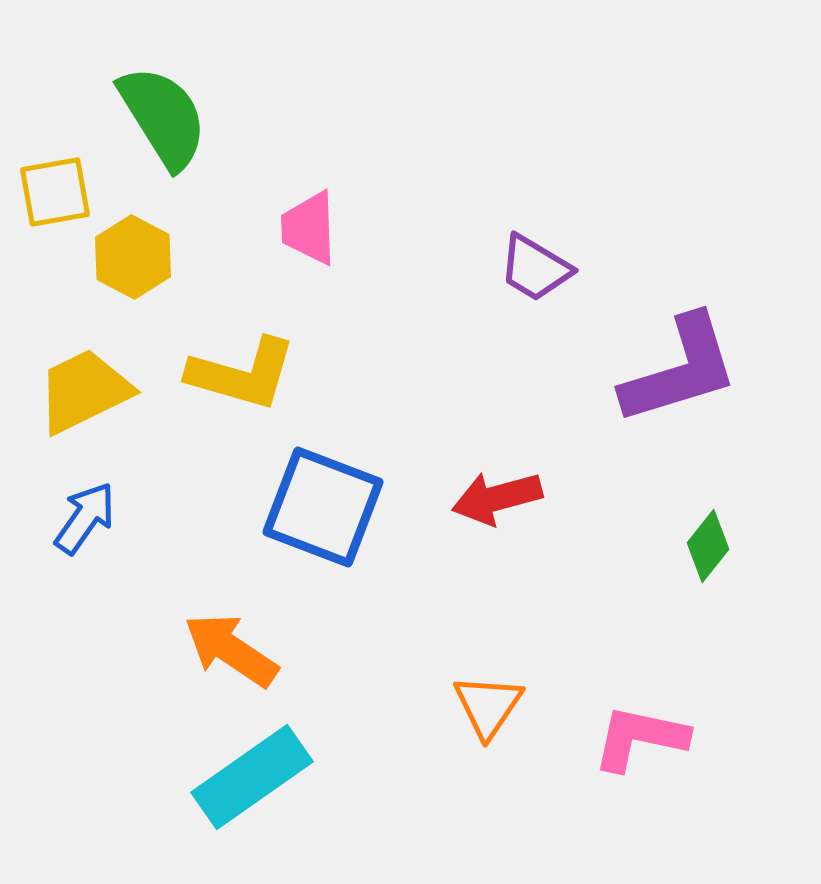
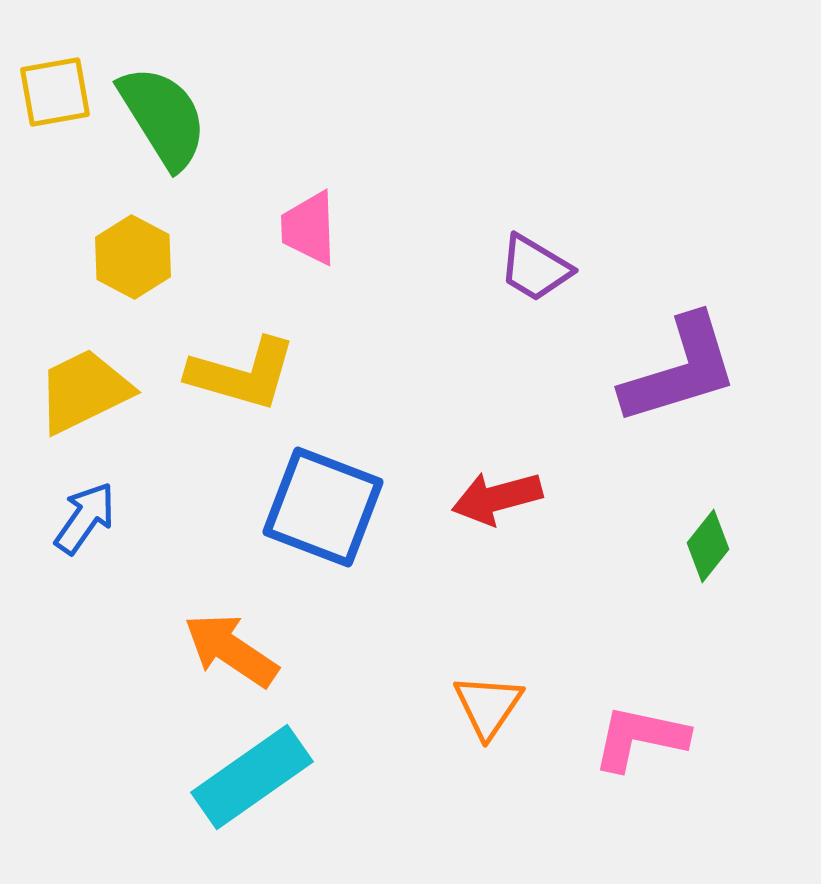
yellow square: moved 100 px up
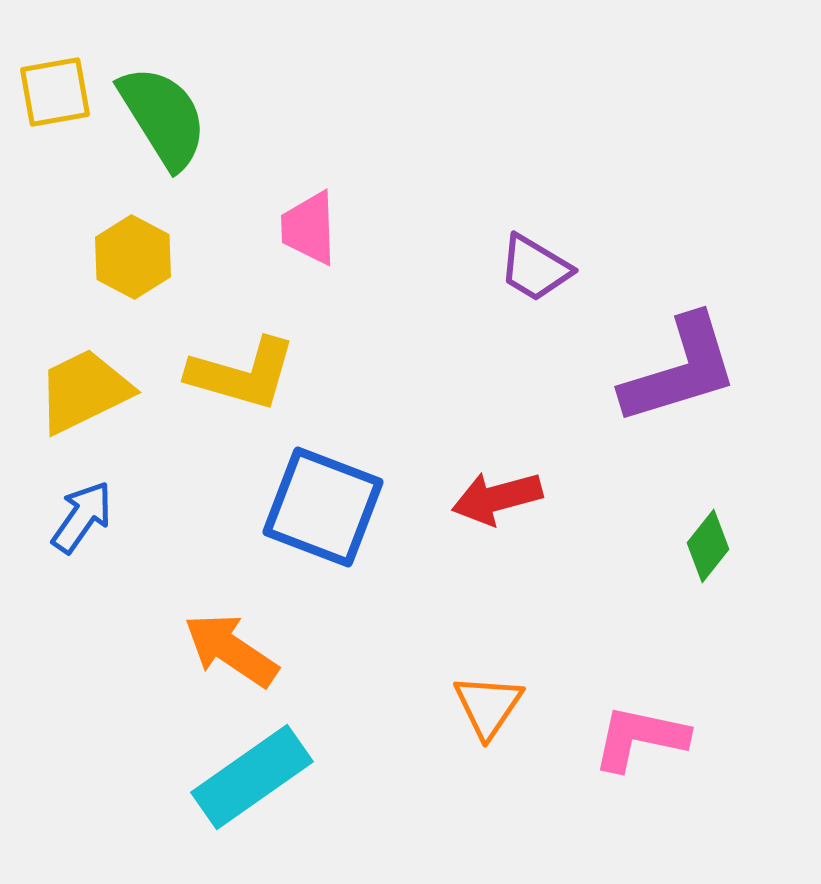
blue arrow: moved 3 px left, 1 px up
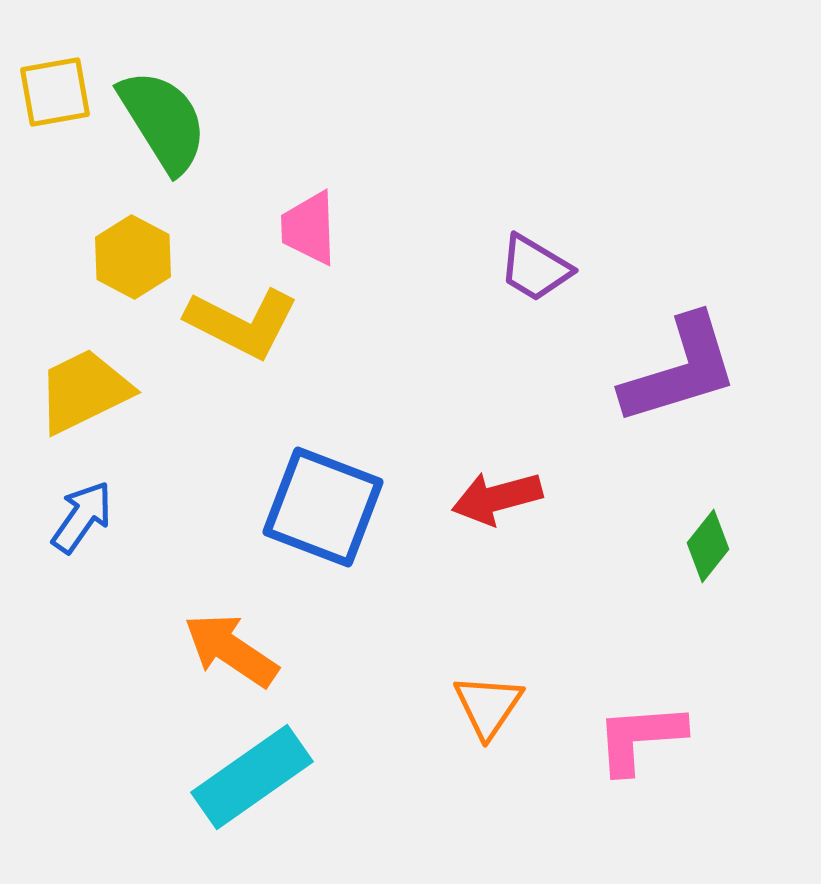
green semicircle: moved 4 px down
yellow L-shape: moved 51 px up; rotated 11 degrees clockwise
pink L-shape: rotated 16 degrees counterclockwise
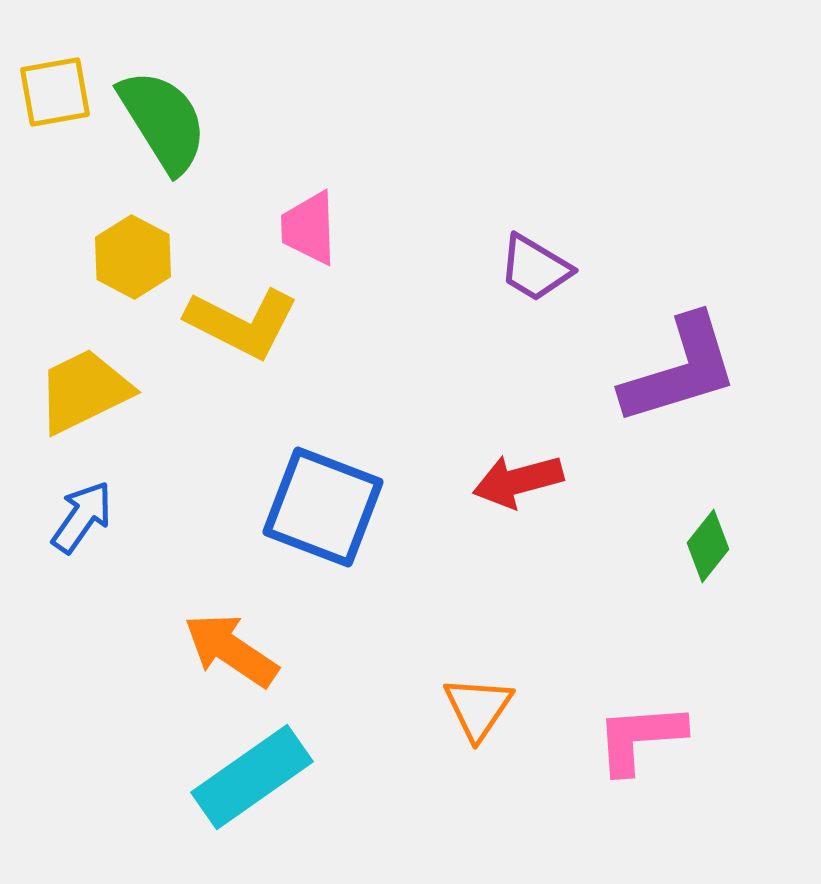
red arrow: moved 21 px right, 17 px up
orange triangle: moved 10 px left, 2 px down
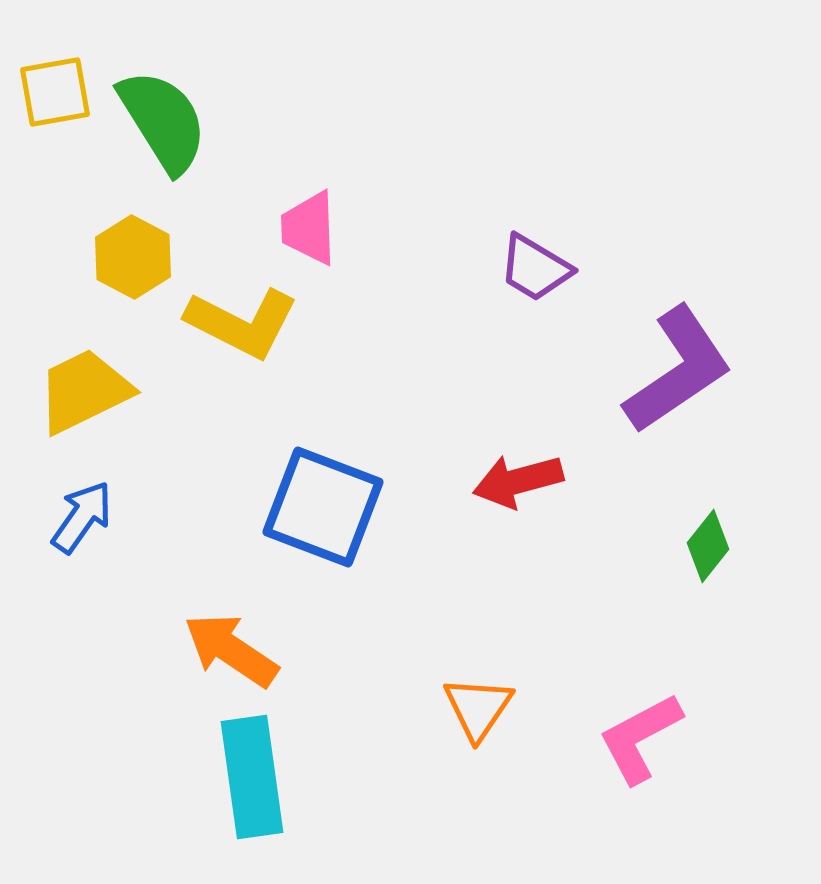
purple L-shape: moved 2 px left; rotated 17 degrees counterclockwise
pink L-shape: rotated 24 degrees counterclockwise
cyan rectangle: rotated 63 degrees counterclockwise
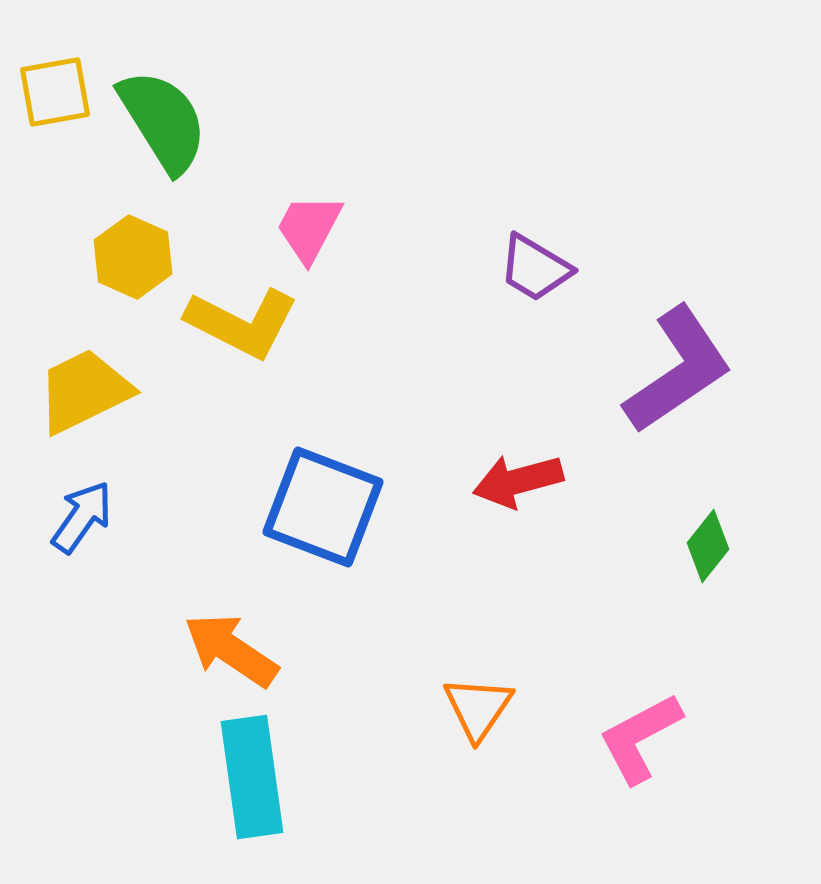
pink trapezoid: rotated 30 degrees clockwise
yellow hexagon: rotated 4 degrees counterclockwise
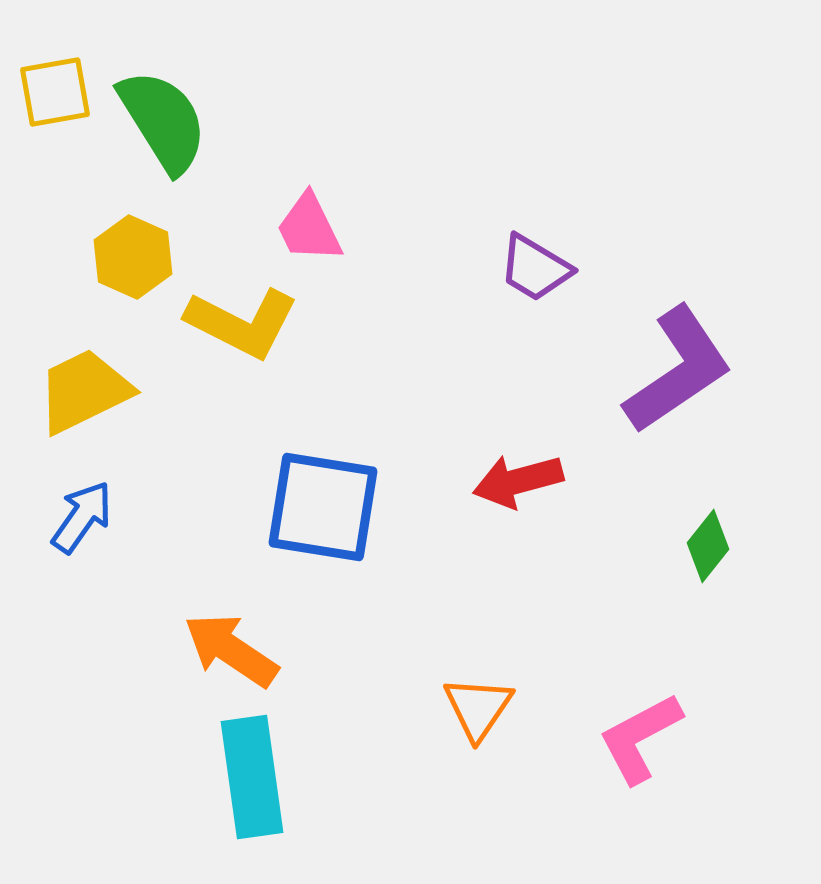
pink trapezoid: rotated 54 degrees counterclockwise
blue square: rotated 12 degrees counterclockwise
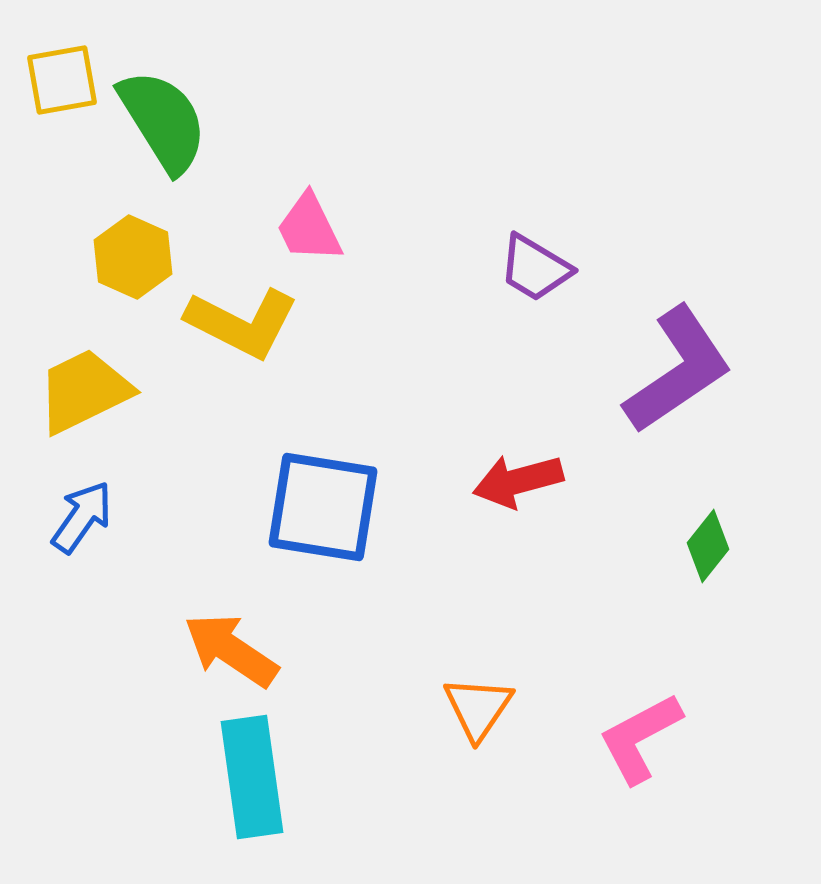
yellow square: moved 7 px right, 12 px up
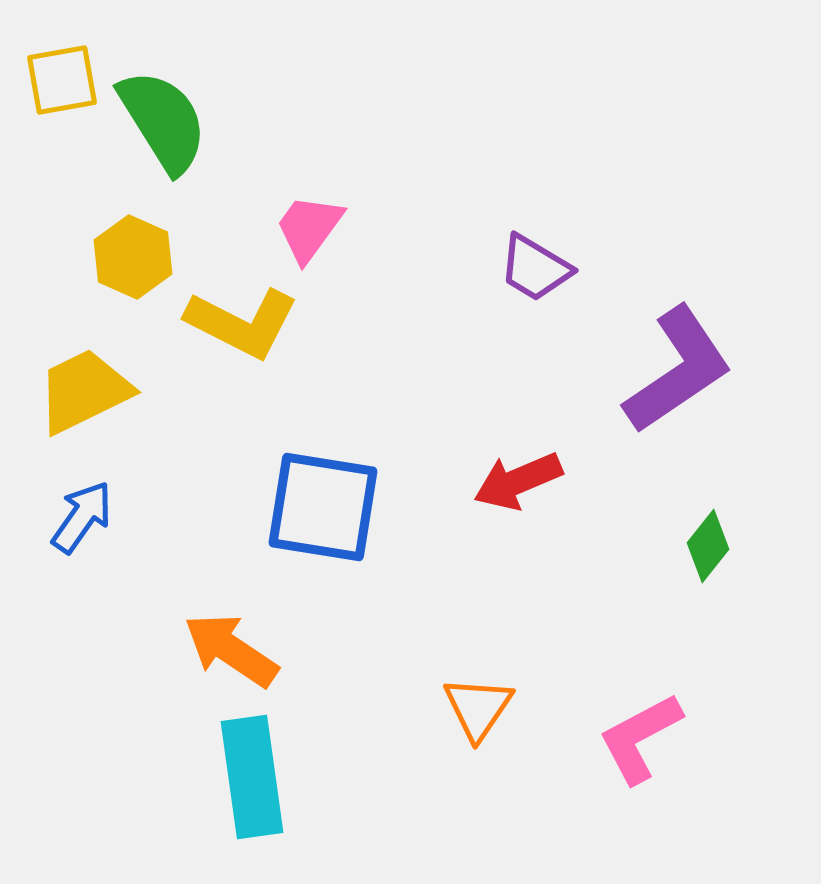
pink trapezoid: rotated 62 degrees clockwise
red arrow: rotated 8 degrees counterclockwise
